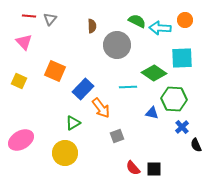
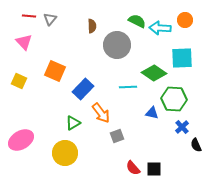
orange arrow: moved 5 px down
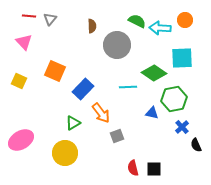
green hexagon: rotated 15 degrees counterclockwise
red semicircle: rotated 28 degrees clockwise
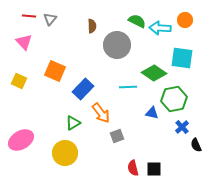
cyan square: rotated 10 degrees clockwise
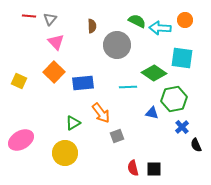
pink triangle: moved 32 px right
orange square: moved 1 px left, 1 px down; rotated 20 degrees clockwise
blue rectangle: moved 6 px up; rotated 40 degrees clockwise
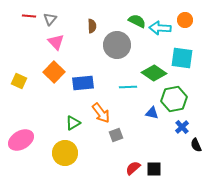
gray square: moved 1 px left, 1 px up
red semicircle: rotated 63 degrees clockwise
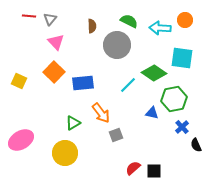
green semicircle: moved 8 px left
cyan line: moved 2 px up; rotated 42 degrees counterclockwise
black square: moved 2 px down
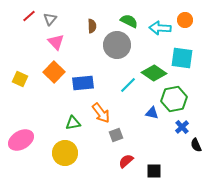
red line: rotated 48 degrees counterclockwise
yellow square: moved 1 px right, 2 px up
green triangle: rotated 21 degrees clockwise
red semicircle: moved 7 px left, 7 px up
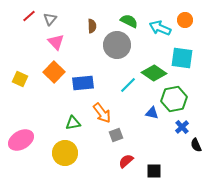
cyan arrow: rotated 20 degrees clockwise
orange arrow: moved 1 px right
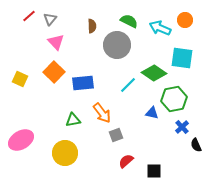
green triangle: moved 3 px up
